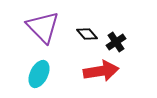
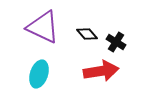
purple triangle: rotated 21 degrees counterclockwise
black cross: rotated 24 degrees counterclockwise
cyan ellipse: rotated 8 degrees counterclockwise
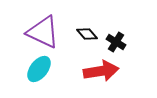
purple triangle: moved 5 px down
cyan ellipse: moved 5 px up; rotated 20 degrees clockwise
